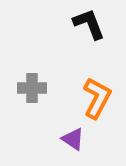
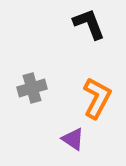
gray cross: rotated 16 degrees counterclockwise
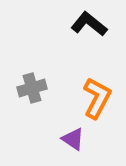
black L-shape: rotated 30 degrees counterclockwise
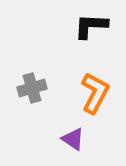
black L-shape: moved 2 px right, 2 px down; rotated 36 degrees counterclockwise
orange L-shape: moved 2 px left, 5 px up
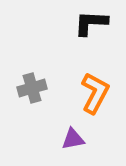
black L-shape: moved 3 px up
purple triangle: rotated 45 degrees counterclockwise
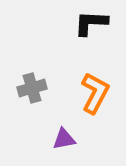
purple triangle: moved 9 px left
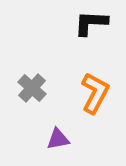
gray cross: rotated 32 degrees counterclockwise
purple triangle: moved 6 px left
